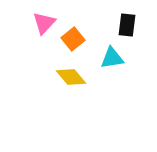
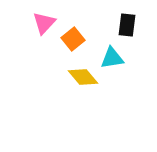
yellow diamond: moved 12 px right
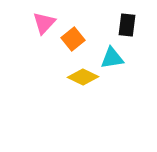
yellow diamond: rotated 24 degrees counterclockwise
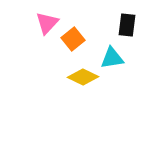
pink triangle: moved 3 px right
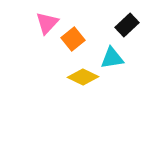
black rectangle: rotated 40 degrees clockwise
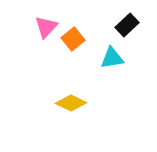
pink triangle: moved 1 px left, 4 px down
yellow diamond: moved 12 px left, 26 px down
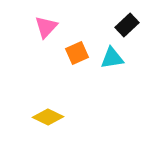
orange square: moved 4 px right, 14 px down; rotated 15 degrees clockwise
yellow diamond: moved 23 px left, 14 px down
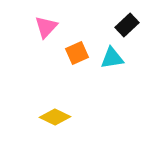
yellow diamond: moved 7 px right
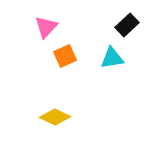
orange square: moved 12 px left, 3 px down
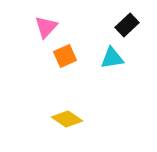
yellow diamond: moved 12 px right, 2 px down; rotated 8 degrees clockwise
